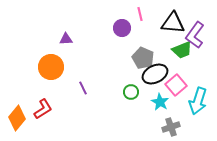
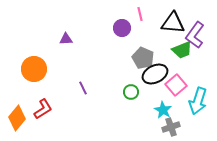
orange circle: moved 17 px left, 2 px down
cyan star: moved 3 px right, 8 px down
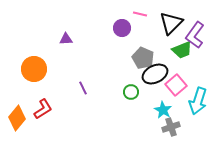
pink line: rotated 64 degrees counterclockwise
black triangle: moved 2 px left; rotated 50 degrees counterclockwise
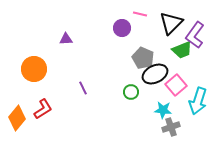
cyan star: rotated 24 degrees counterclockwise
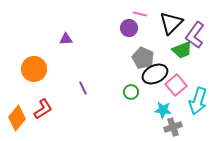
purple circle: moved 7 px right
gray cross: moved 2 px right
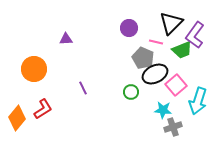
pink line: moved 16 px right, 28 px down
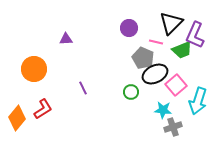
purple L-shape: rotated 12 degrees counterclockwise
